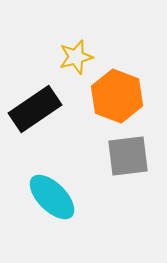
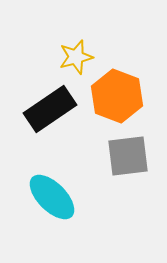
black rectangle: moved 15 px right
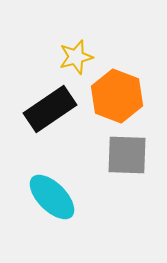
gray square: moved 1 px left, 1 px up; rotated 9 degrees clockwise
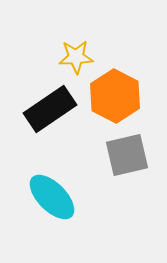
yellow star: rotated 12 degrees clockwise
orange hexagon: moved 2 px left; rotated 6 degrees clockwise
gray square: rotated 15 degrees counterclockwise
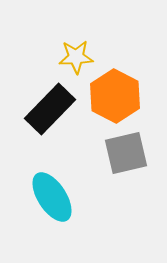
black rectangle: rotated 12 degrees counterclockwise
gray square: moved 1 px left, 2 px up
cyan ellipse: rotated 12 degrees clockwise
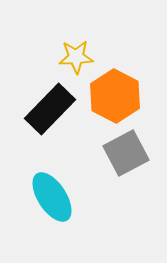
gray square: rotated 15 degrees counterclockwise
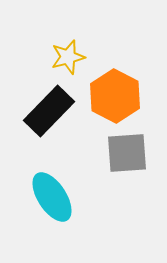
yellow star: moved 8 px left; rotated 12 degrees counterclockwise
black rectangle: moved 1 px left, 2 px down
gray square: moved 1 px right; rotated 24 degrees clockwise
